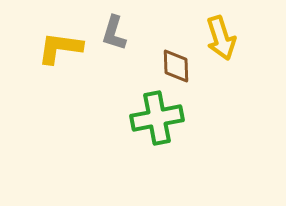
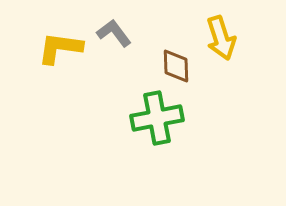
gray L-shape: rotated 126 degrees clockwise
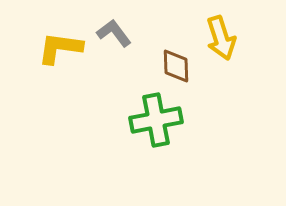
green cross: moved 1 px left, 2 px down
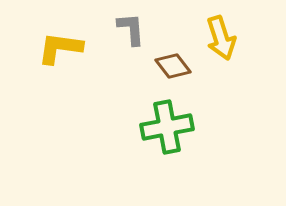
gray L-shape: moved 17 px right, 4 px up; rotated 33 degrees clockwise
brown diamond: moved 3 px left; rotated 36 degrees counterclockwise
green cross: moved 11 px right, 7 px down
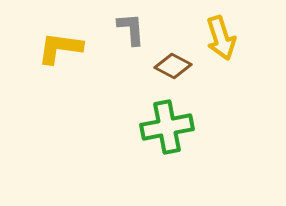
brown diamond: rotated 24 degrees counterclockwise
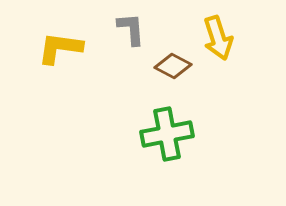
yellow arrow: moved 3 px left
green cross: moved 7 px down
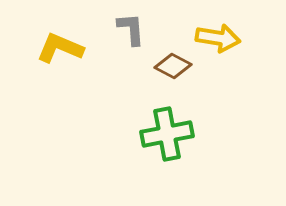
yellow arrow: rotated 63 degrees counterclockwise
yellow L-shape: rotated 15 degrees clockwise
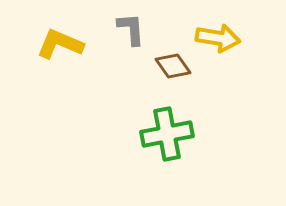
yellow L-shape: moved 4 px up
brown diamond: rotated 27 degrees clockwise
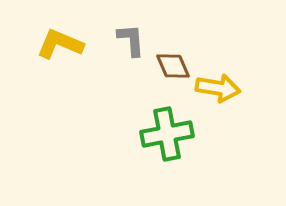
gray L-shape: moved 11 px down
yellow arrow: moved 50 px down
brown diamond: rotated 12 degrees clockwise
